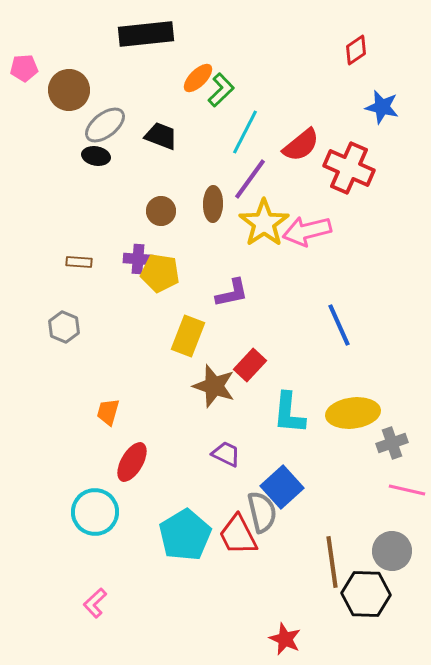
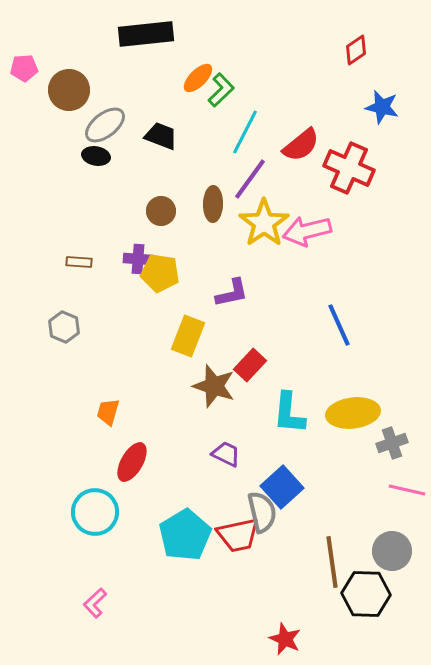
red trapezoid at (238, 535): rotated 75 degrees counterclockwise
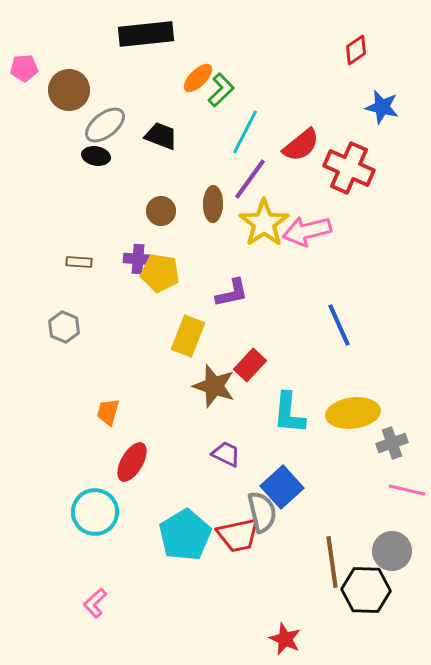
black hexagon at (366, 594): moved 4 px up
